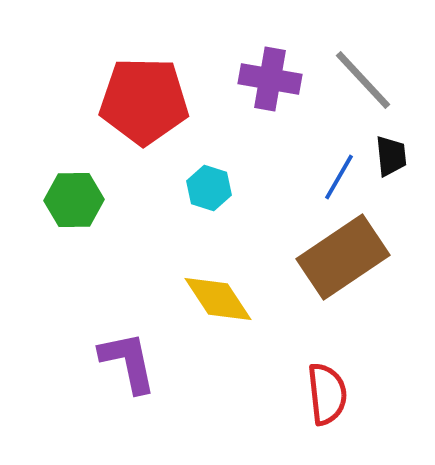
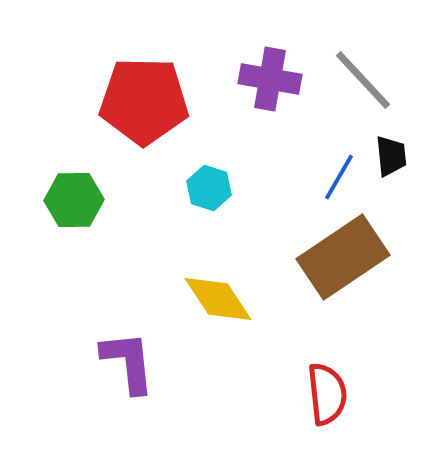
purple L-shape: rotated 6 degrees clockwise
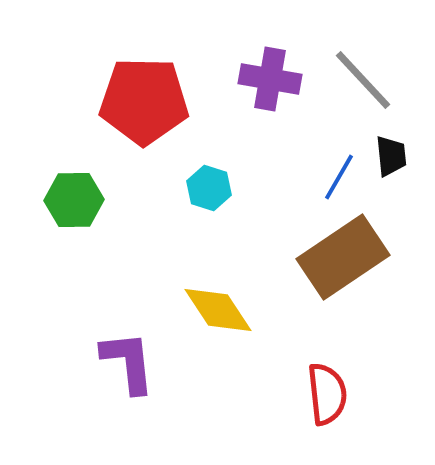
yellow diamond: moved 11 px down
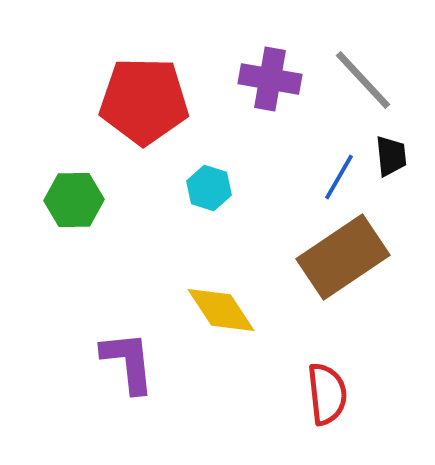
yellow diamond: moved 3 px right
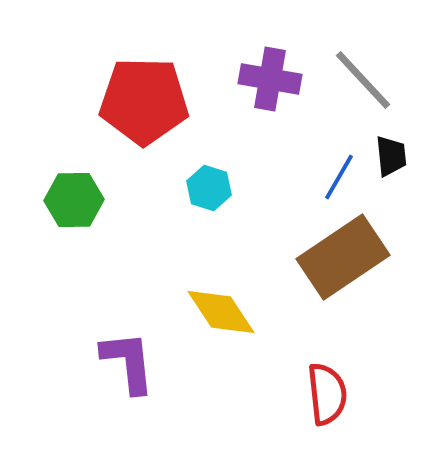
yellow diamond: moved 2 px down
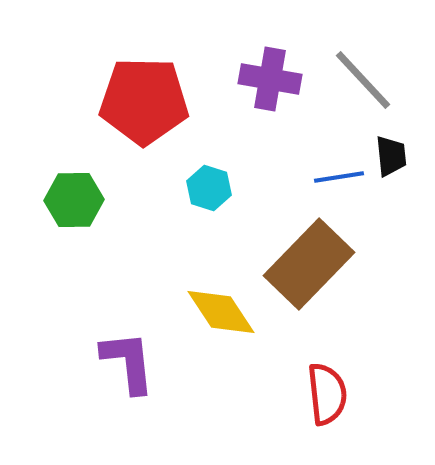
blue line: rotated 51 degrees clockwise
brown rectangle: moved 34 px left, 7 px down; rotated 12 degrees counterclockwise
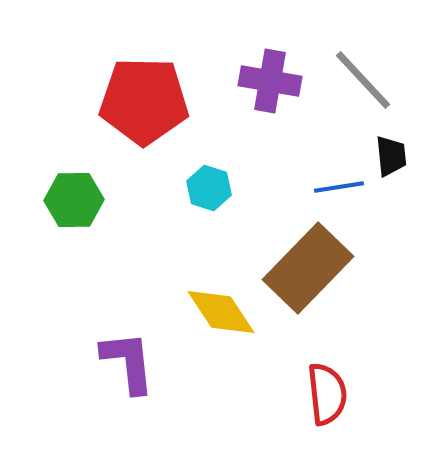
purple cross: moved 2 px down
blue line: moved 10 px down
brown rectangle: moved 1 px left, 4 px down
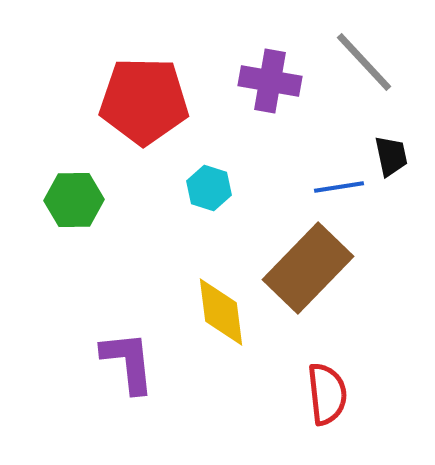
gray line: moved 1 px right, 18 px up
black trapezoid: rotated 6 degrees counterclockwise
yellow diamond: rotated 26 degrees clockwise
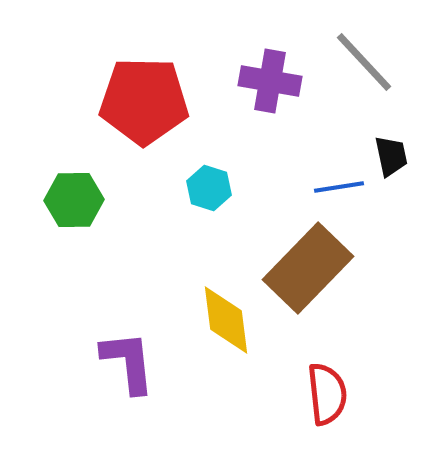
yellow diamond: moved 5 px right, 8 px down
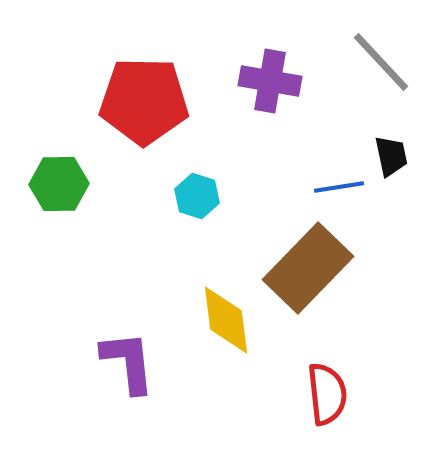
gray line: moved 17 px right
cyan hexagon: moved 12 px left, 8 px down
green hexagon: moved 15 px left, 16 px up
